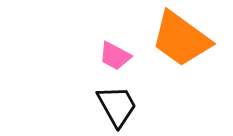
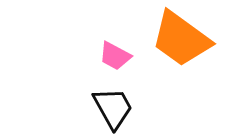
black trapezoid: moved 4 px left, 2 px down
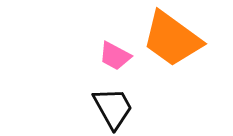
orange trapezoid: moved 9 px left
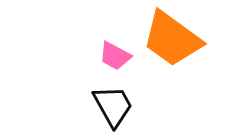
black trapezoid: moved 2 px up
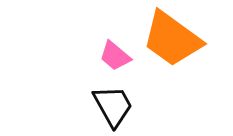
pink trapezoid: rotated 12 degrees clockwise
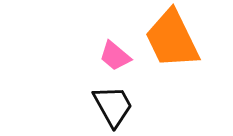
orange trapezoid: rotated 28 degrees clockwise
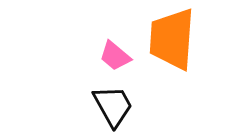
orange trapezoid: rotated 30 degrees clockwise
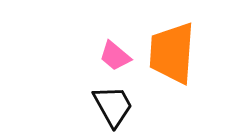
orange trapezoid: moved 14 px down
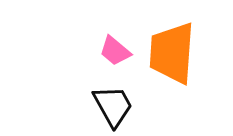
pink trapezoid: moved 5 px up
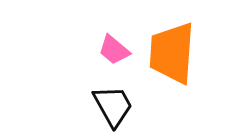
pink trapezoid: moved 1 px left, 1 px up
